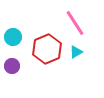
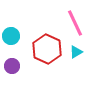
pink line: rotated 8 degrees clockwise
cyan circle: moved 2 px left, 1 px up
red hexagon: rotated 12 degrees counterclockwise
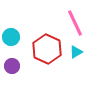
cyan circle: moved 1 px down
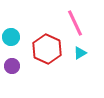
cyan triangle: moved 4 px right, 1 px down
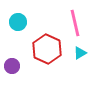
pink line: rotated 12 degrees clockwise
cyan circle: moved 7 px right, 15 px up
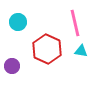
cyan triangle: moved 1 px right, 2 px up; rotated 40 degrees clockwise
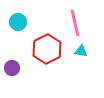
red hexagon: rotated 8 degrees clockwise
purple circle: moved 2 px down
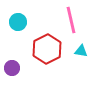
pink line: moved 4 px left, 3 px up
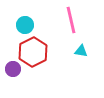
cyan circle: moved 7 px right, 3 px down
red hexagon: moved 14 px left, 3 px down
purple circle: moved 1 px right, 1 px down
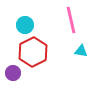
purple circle: moved 4 px down
